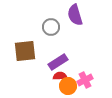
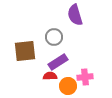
gray circle: moved 3 px right, 10 px down
red semicircle: moved 10 px left
pink cross: moved 3 px up; rotated 21 degrees clockwise
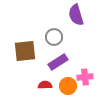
purple semicircle: moved 1 px right
red semicircle: moved 5 px left, 9 px down
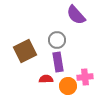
purple semicircle: rotated 25 degrees counterclockwise
gray circle: moved 3 px right, 3 px down
brown square: rotated 20 degrees counterclockwise
purple rectangle: rotated 66 degrees counterclockwise
red semicircle: moved 1 px right, 6 px up
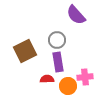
red semicircle: moved 1 px right
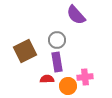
purple rectangle: moved 1 px left
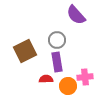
red semicircle: moved 1 px left
